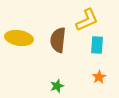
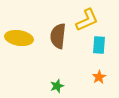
brown semicircle: moved 4 px up
cyan rectangle: moved 2 px right
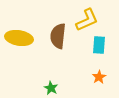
green star: moved 6 px left, 2 px down; rotated 24 degrees counterclockwise
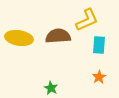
brown semicircle: rotated 80 degrees clockwise
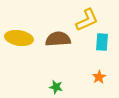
brown semicircle: moved 3 px down
cyan rectangle: moved 3 px right, 3 px up
green star: moved 5 px right, 1 px up; rotated 16 degrees counterclockwise
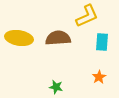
yellow L-shape: moved 4 px up
brown semicircle: moved 1 px up
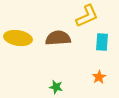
yellow ellipse: moved 1 px left
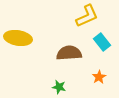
brown semicircle: moved 11 px right, 15 px down
cyan rectangle: rotated 42 degrees counterclockwise
green star: moved 3 px right
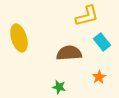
yellow L-shape: rotated 10 degrees clockwise
yellow ellipse: moved 1 px right; rotated 64 degrees clockwise
